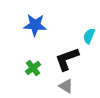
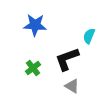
gray triangle: moved 6 px right
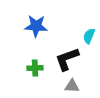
blue star: moved 1 px right, 1 px down
green cross: moved 2 px right; rotated 35 degrees clockwise
gray triangle: rotated 28 degrees counterclockwise
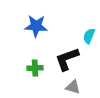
gray triangle: moved 1 px right, 1 px down; rotated 14 degrees clockwise
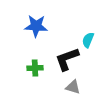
cyan semicircle: moved 1 px left, 4 px down
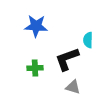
cyan semicircle: rotated 21 degrees counterclockwise
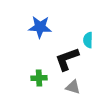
blue star: moved 4 px right, 1 px down
green cross: moved 4 px right, 10 px down
